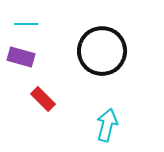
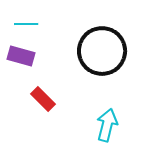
purple rectangle: moved 1 px up
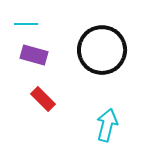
black circle: moved 1 px up
purple rectangle: moved 13 px right, 1 px up
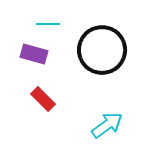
cyan line: moved 22 px right
purple rectangle: moved 1 px up
cyan arrow: rotated 40 degrees clockwise
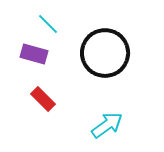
cyan line: rotated 45 degrees clockwise
black circle: moved 3 px right, 3 px down
